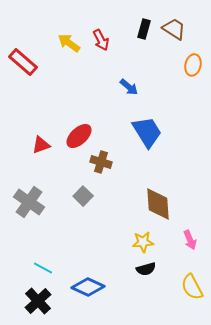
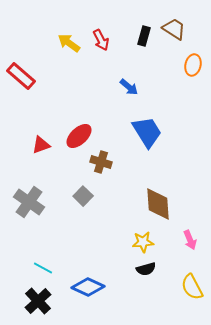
black rectangle: moved 7 px down
red rectangle: moved 2 px left, 14 px down
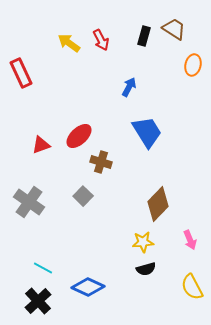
red rectangle: moved 3 px up; rotated 24 degrees clockwise
blue arrow: rotated 102 degrees counterclockwise
brown diamond: rotated 48 degrees clockwise
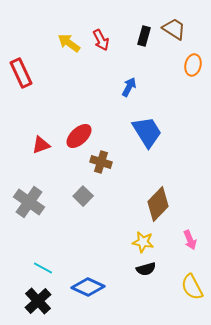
yellow star: rotated 15 degrees clockwise
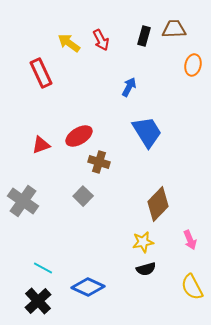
brown trapezoid: rotated 35 degrees counterclockwise
red rectangle: moved 20 px right
red ellipse: rotated 12 degrees clockwise
brown cross: moved 2 px left
gray cross: moved 6 px left, 1 px up
yellow star: rotated 20 degrees counterclockwise
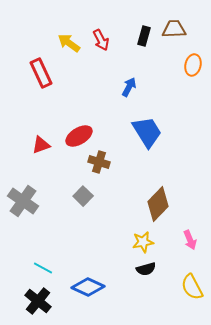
black cross: rotated 8 degrees counterclockwise
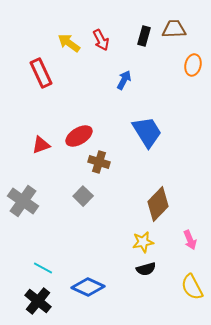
blue arrow: moved 5 px left, 7 px up
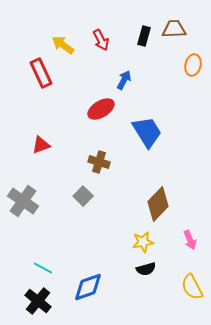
yellow arrow: moved 6 px left, 2 px down
red ellipse: moved 22 px right, 27 px up
blue diamond: rotated 44 degrees counterclockwise
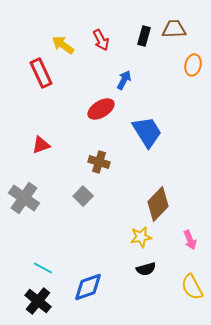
gray cross: moved 1 px right, 3 px up
yellow star: moved 2 px left, 5 px up
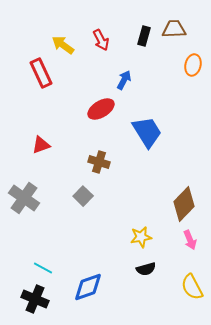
brown diamond: moved 26 px right
black cross: moved 3 px left, 2 px up; rotated 16 degrees counterclockwise
